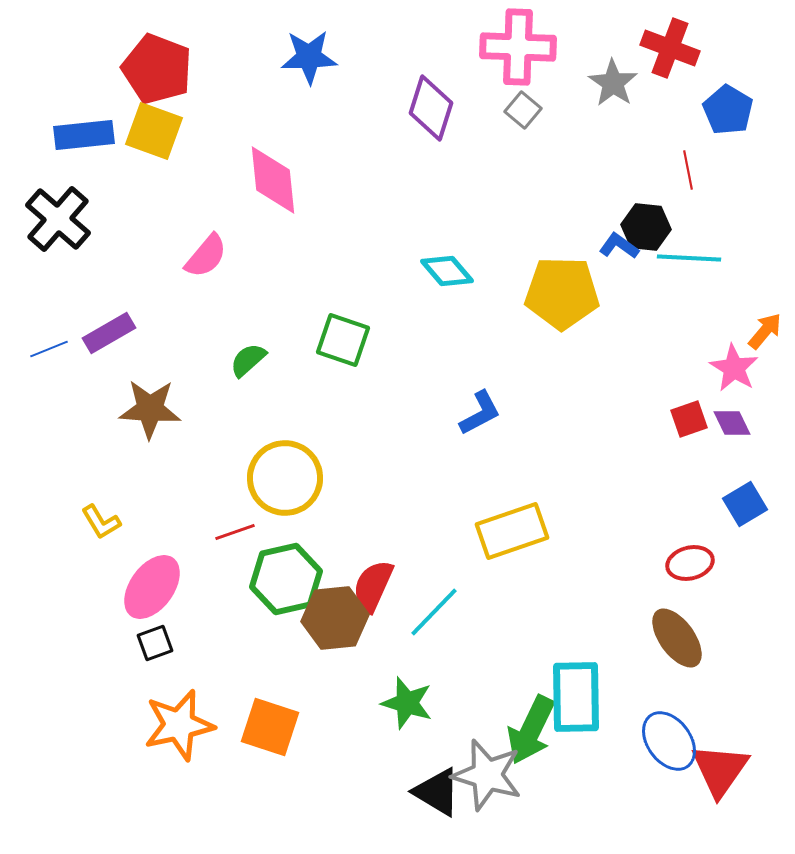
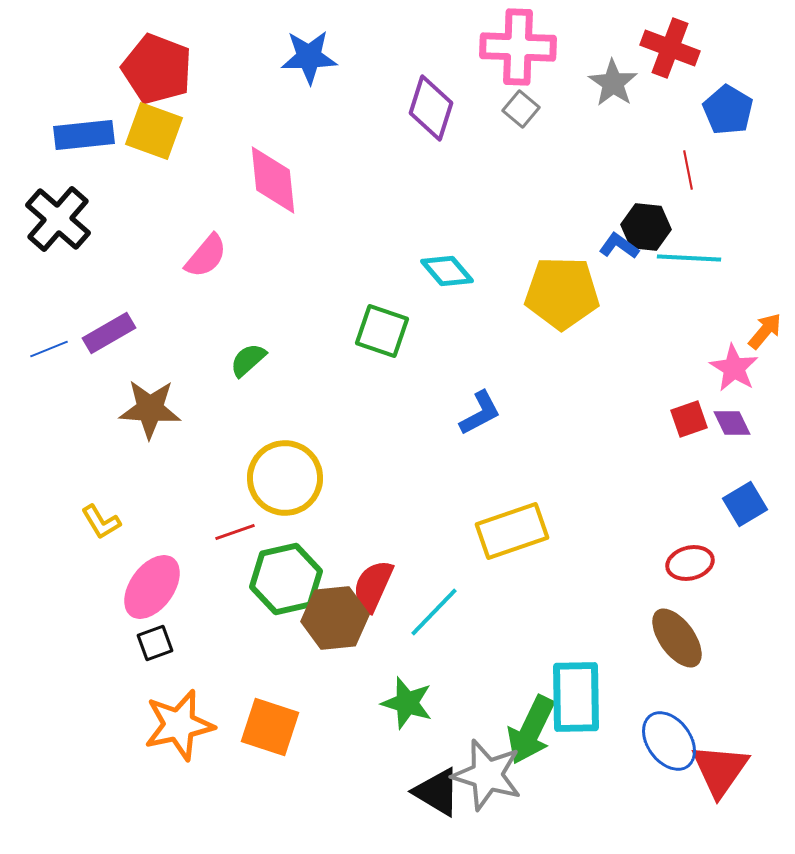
gray square at (523, 110): moved 2 px left, 1 px up
green square at (343, 340): moved 39 px right, 9 px up
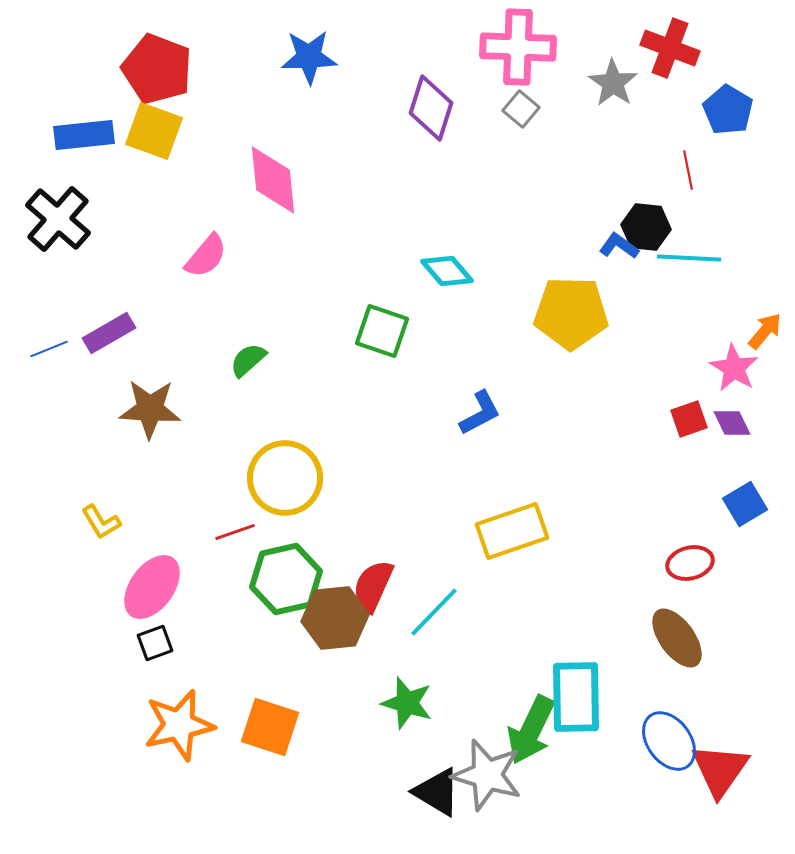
yellow pentagon at (562, 293): moved 9 px right, 20 px down
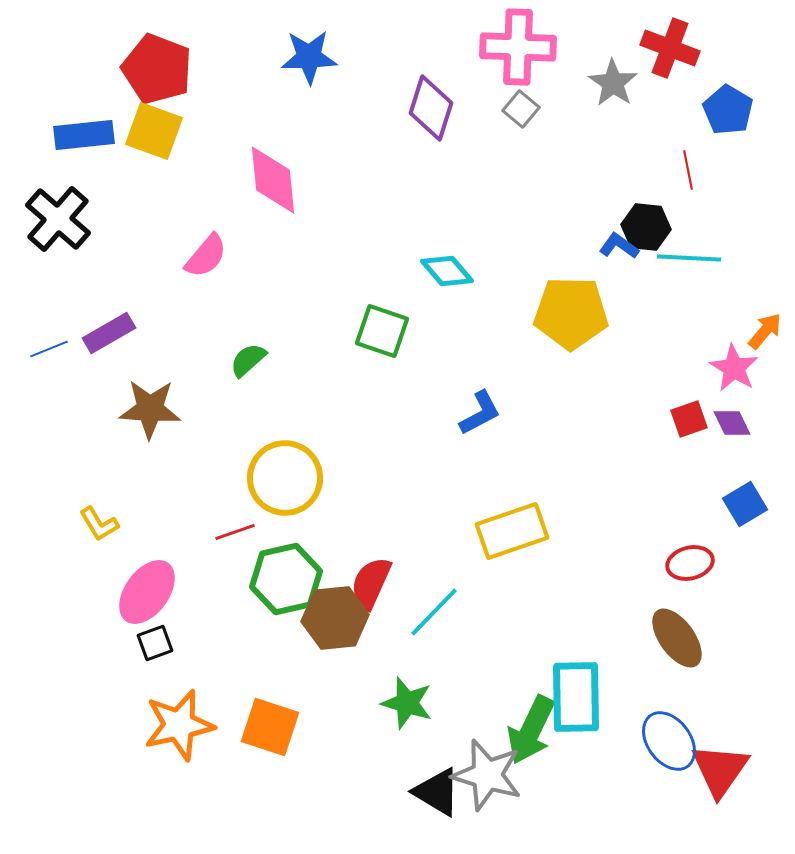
yellow L-shape at (101, 522): moved 2 px left, 2 px down
red semicircle at (373, 586): moved 2 px left, 3 px up
pink ellipse at (152, 587): moved 5 px left, 5 px down
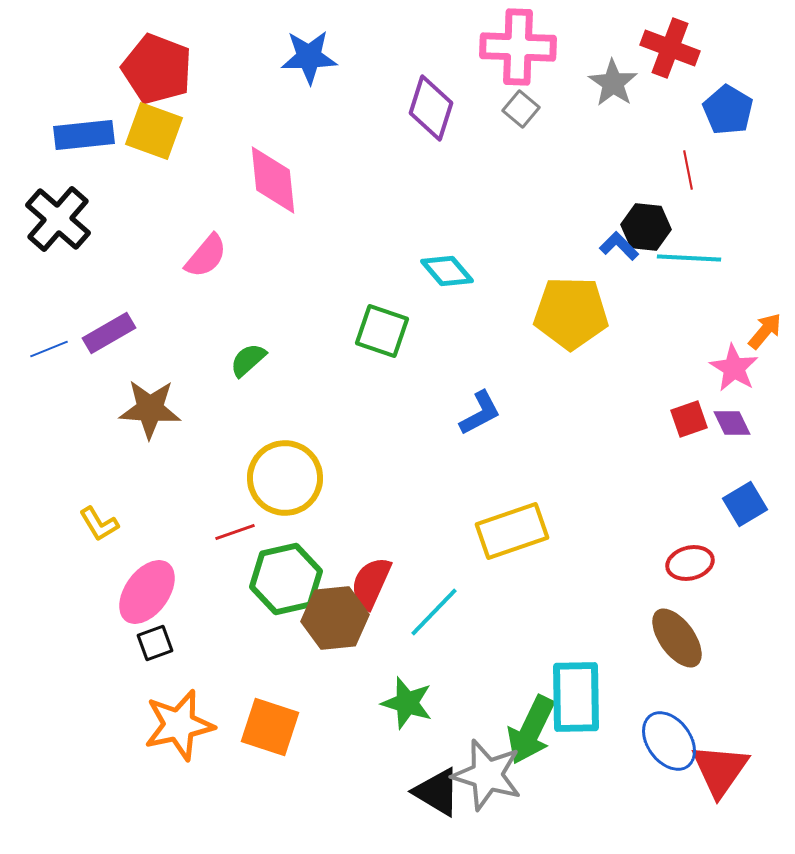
blue L-shape at (619, 246): rotated 9 degrees clockwise
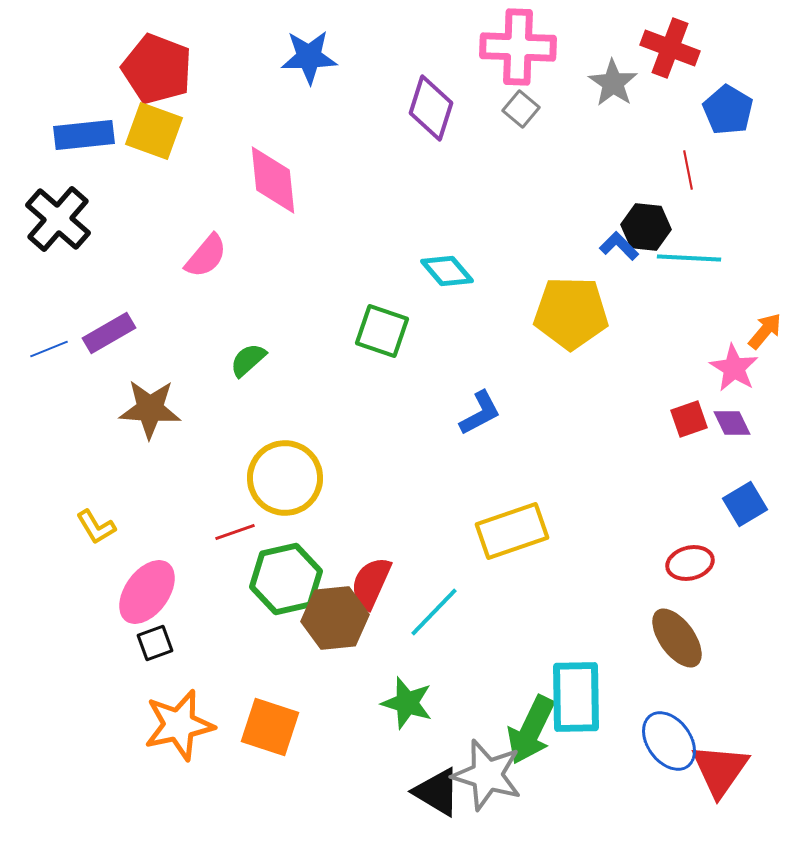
yellow L-shape at (99, 524): moved 3 px left, 3 px down
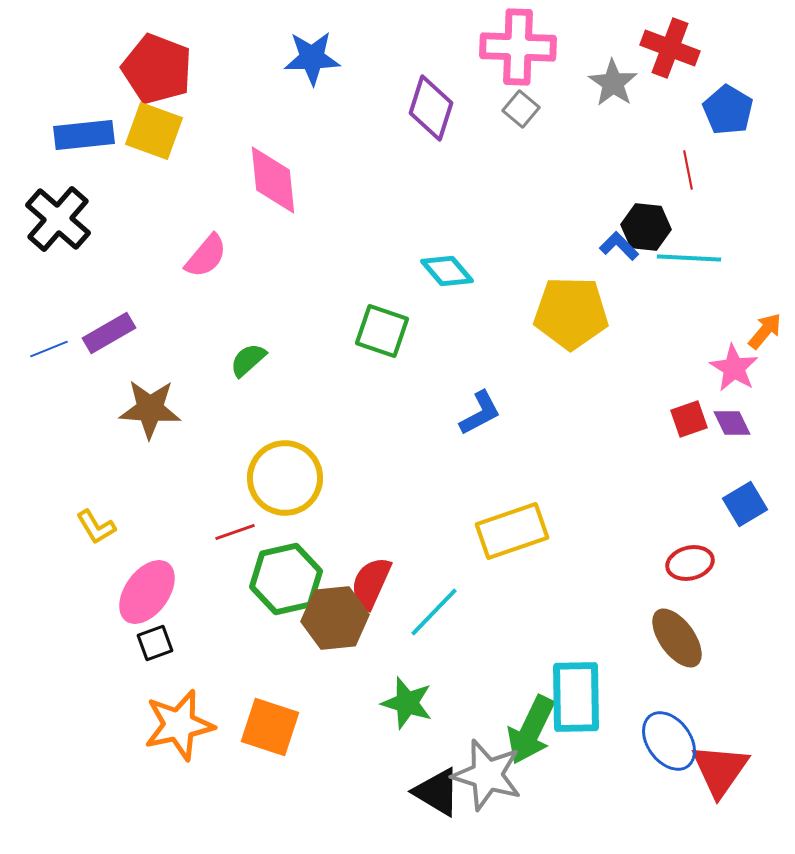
blue star at (309, 57): moved 3 px right, 1 px down
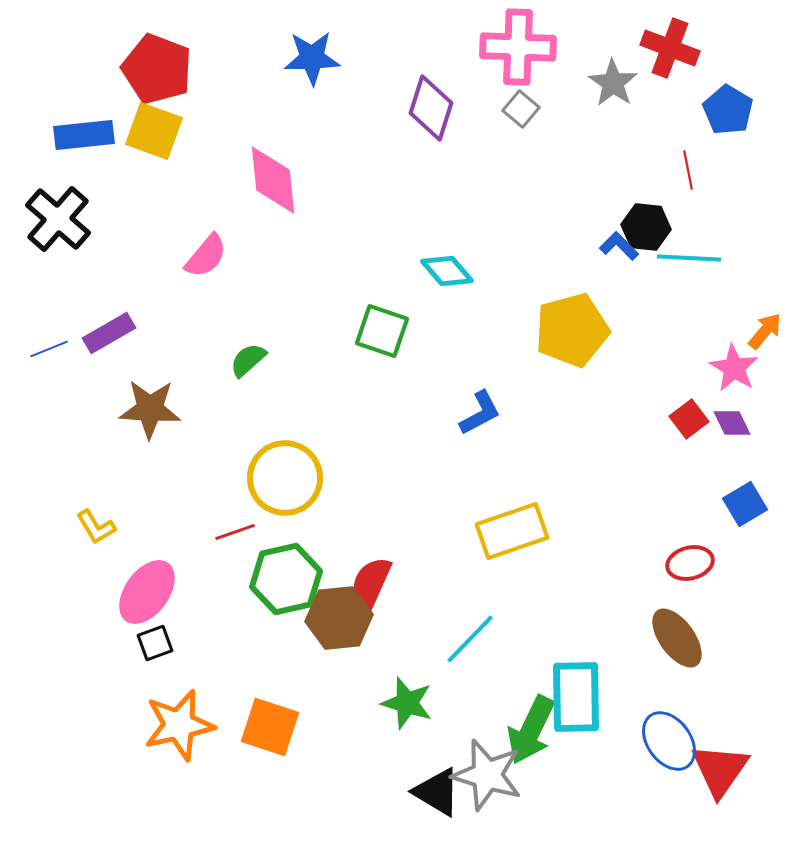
yellow pentagon at (571, 313): moved 1 px right, 17 px down; rotated 16 degrees counterclockwise
red square at (689, 419): rotated 18 degrees counterclockwise
cyan line at (434, 612): moved 36 px right, 27 px down
brown hexagon at (335, 618): moved 4 px right
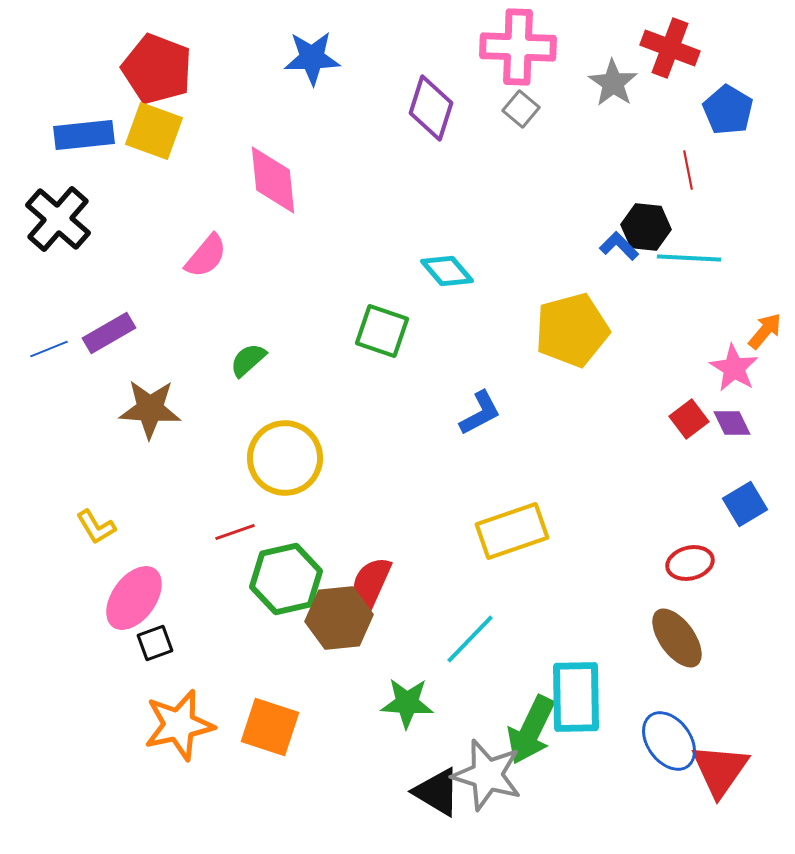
yellow circle at (285, 478): moved 20 px up
pink ellipse at (147, 592): moved 13 px left, 6 px down
green star at (407, 703): rotated 14 degrees counterclockwise
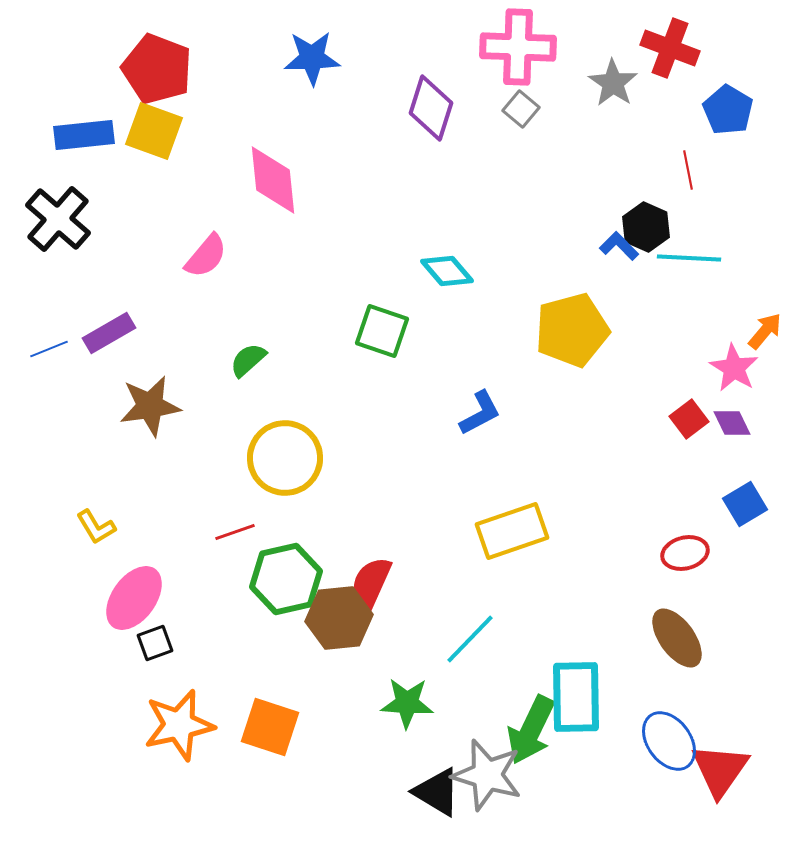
black hexagon at (646, 227): rotated 18 degrees clockwise
brown star at (150, 409): moved 3 px up; rotated 12 degrees counterclockwise
red ellipse at (690, 563): moved 5 px left, 10 px up
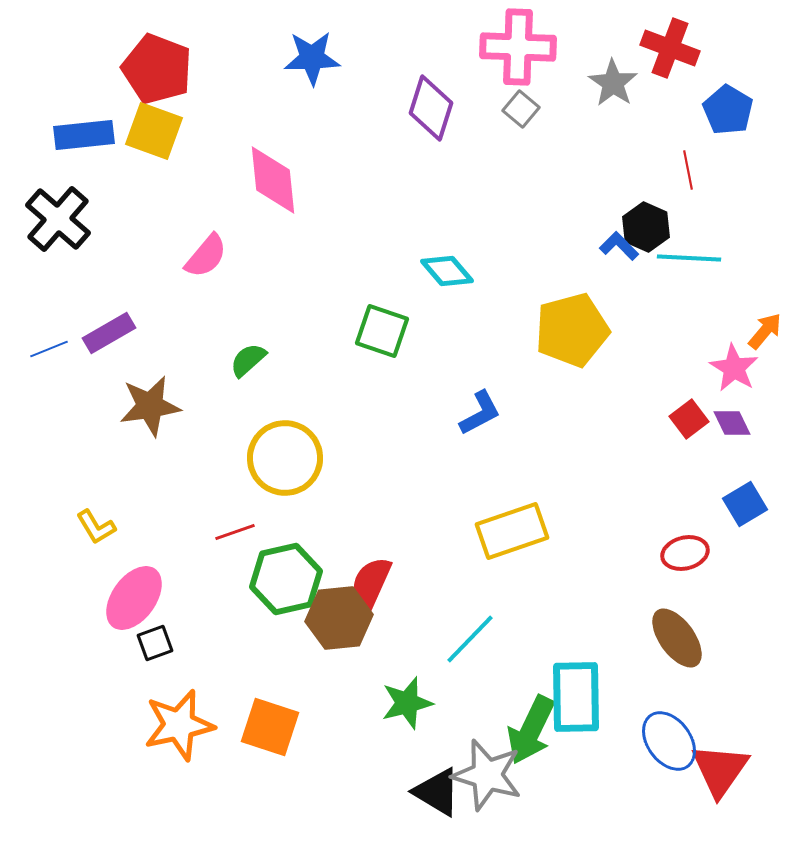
green star at (407, 703): rotated 18 degrees counterclockwise
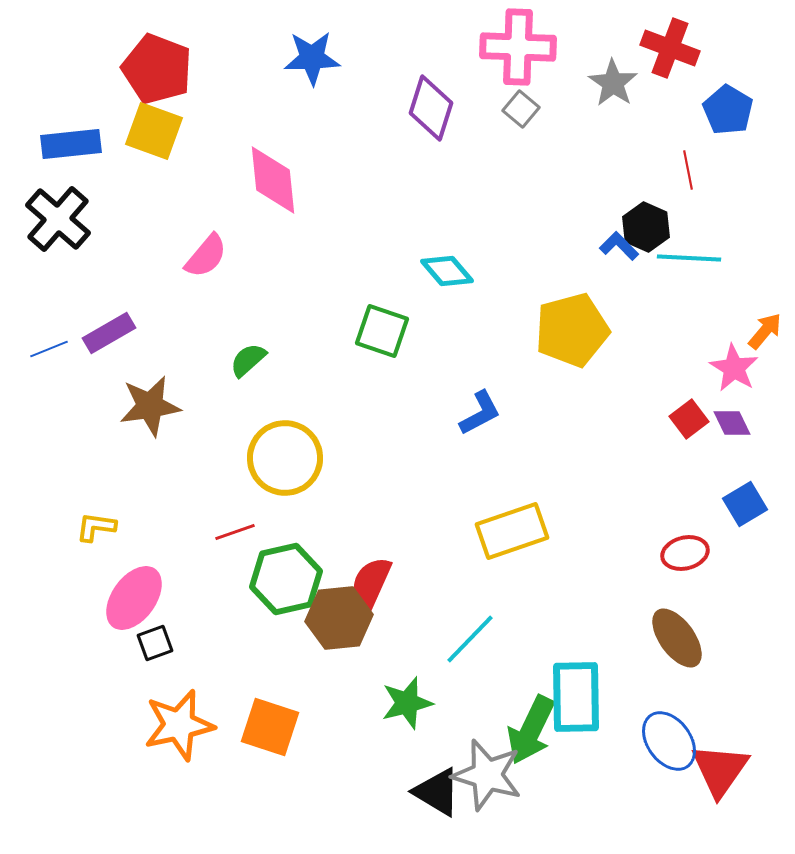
blue rectangle at (84, 135): moved 13 px left, 9 px down
yellow L-shape at (96, 527): rotated 129 degrees clockwise
